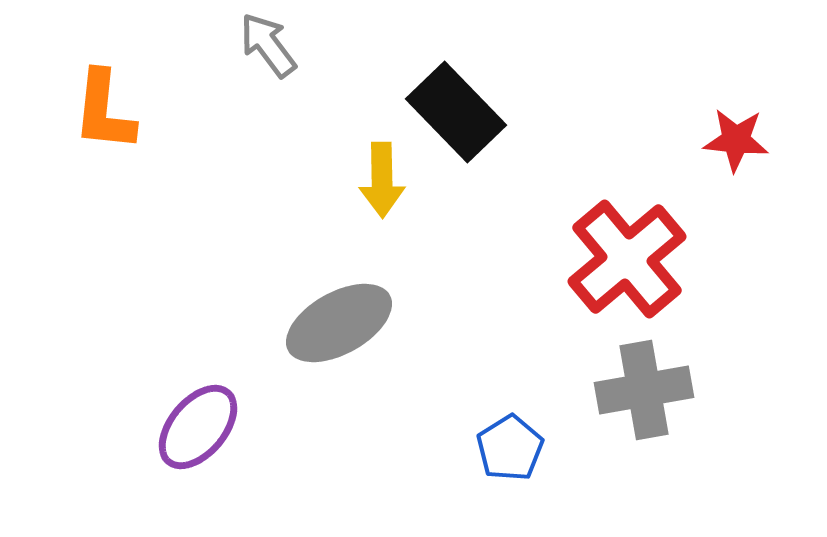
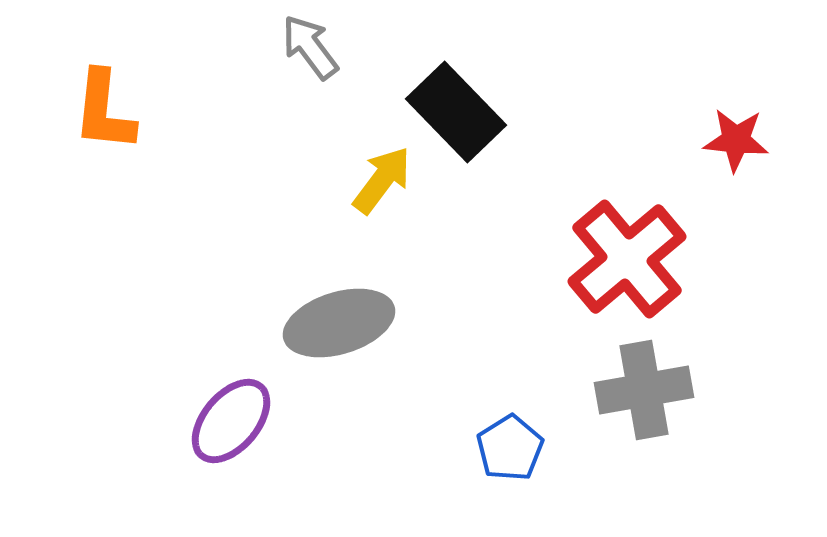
gray arrow: moved 42 px right, 2 px down
yellow arrow: rotated 142 degrees counterclockwise
gray ellipse: rotated 12 degrees clockwise
purple ellipse: moved 33 px right, 6 px up
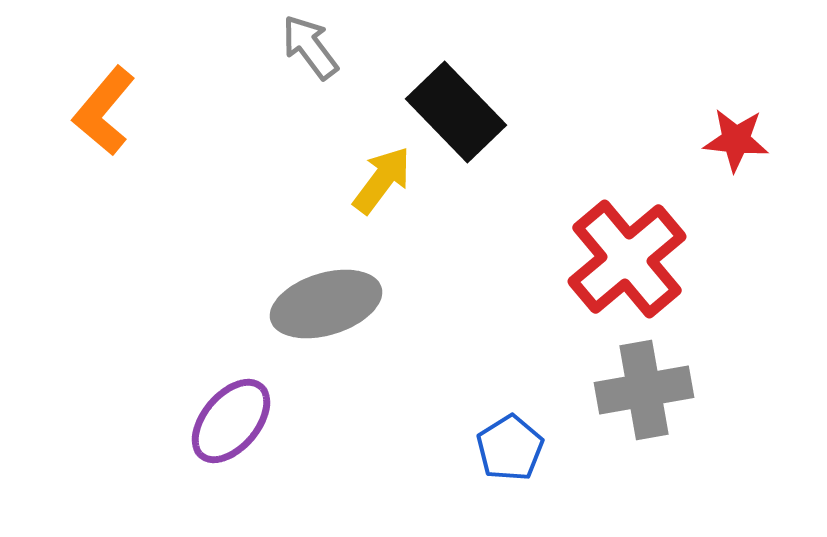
orange L-shape: rotated 34 degrees clockwise
gray ellipse: moved 13 px left, 19 px up
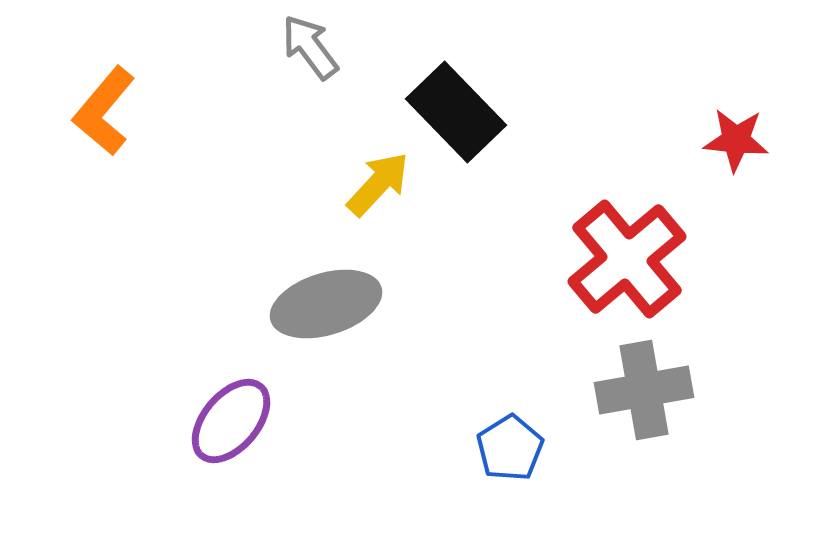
yellow arrow: moved 4 px left, 4 px down; rotated 6 degrees clockwise
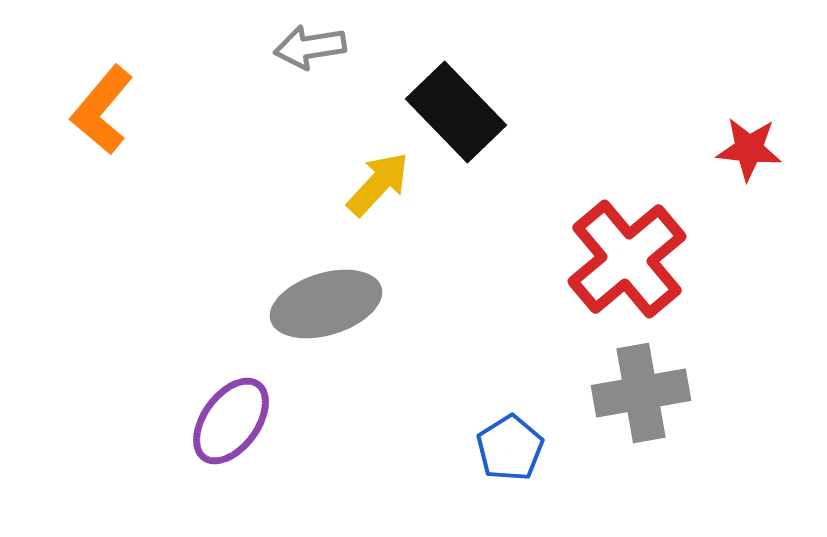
gray arrow: rotated 62 degrees counterclockwise
orange L-shape: moved 2 px left, 1 px up
red star: moved 13 px right, 9 px down
gray cross: moved 3 px left, 3 px down
purple ellipse: rotated 4 degrees counterclockwise
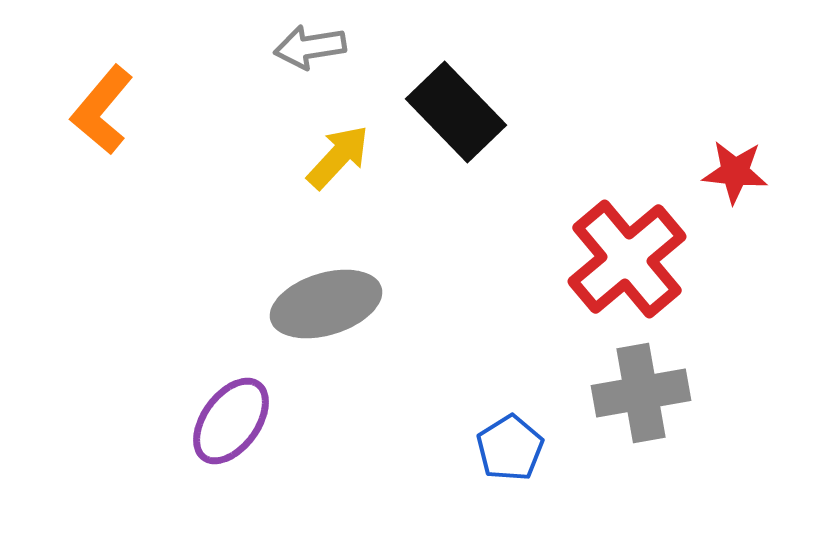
red star: moved 14 px left, 23 px down
yellow arrow: moved 40 px left, 27 px up
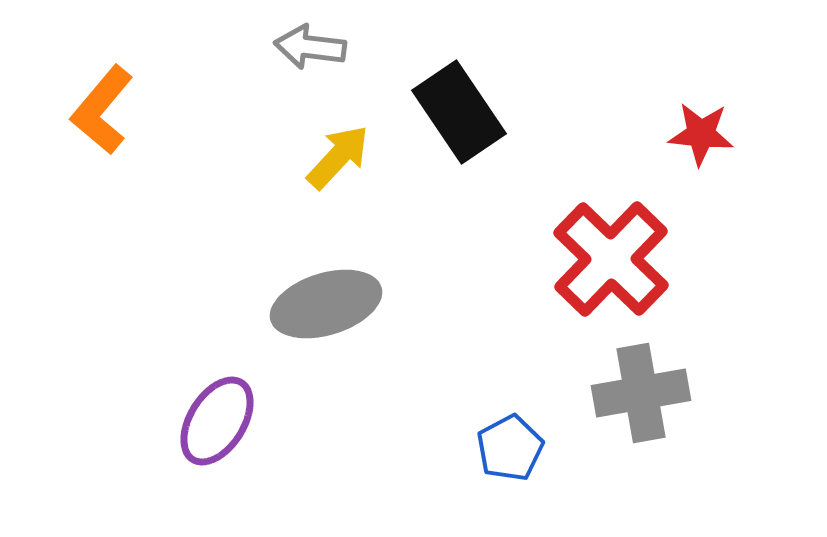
gray arrow: rotated 16 degrees clockwise
black rectangle: moved 3 px right; rotated 10 degrees clockwise
red star: moved 34 px left, 38 px up
red cross: moved 16 px left; rotated 6 degrees counterclockwise
purple ellipse: moved 14 px left; rotated 4 degrees counterclockwise
blue pentagon: rotated 4 degrees clockwise
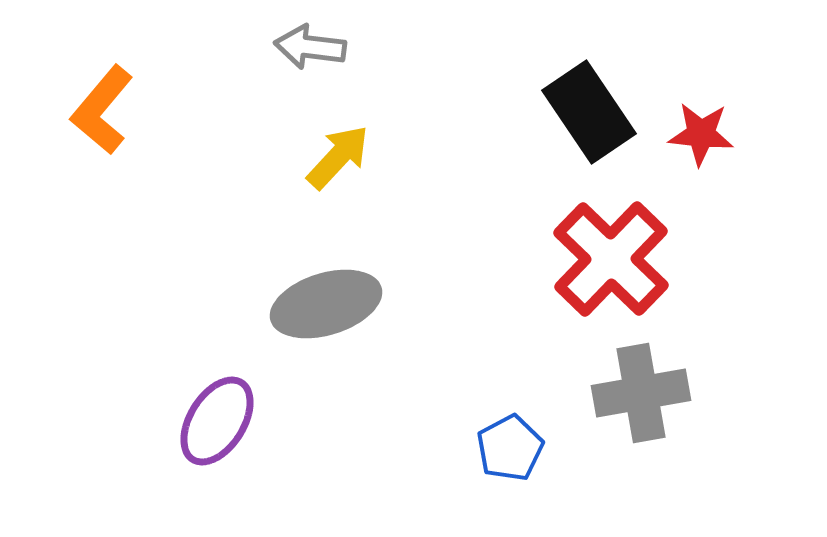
black rectangle: moved 130 px right
